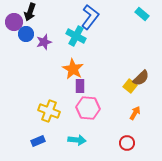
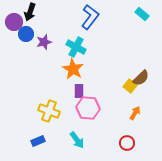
cyan cross: moved 11 px down
purple rectangle: moved 1 px left, 5 px down
cyan arrow: rotated 48 degrees clockwise
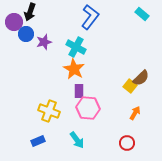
orange star: moved 1 px right
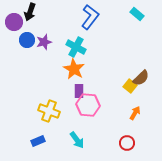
cyan rectangle: moved 5 px left
blue circle: moved 1 px right, 6 px down
pink hexagon: moved 3 px up
